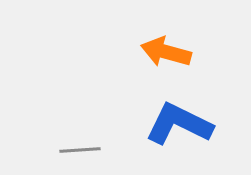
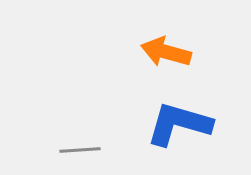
blue L-shape: rotated 10 degrees counterclockwise
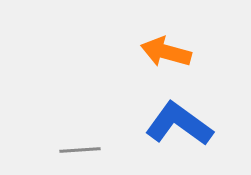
blue L-shape: rotated 20 degrees clockwise
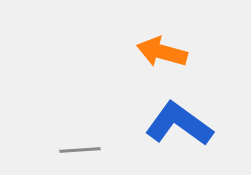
orange arrow: moved 4 px left
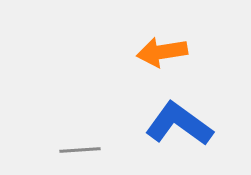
orange arrow: rotated 24 degrees counterclockwise
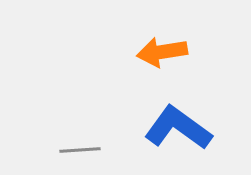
blue L-shape: moved 1 px left, 4 px down
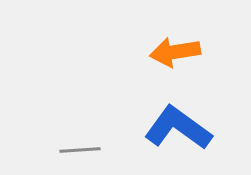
orange arrow: moved 13 px right
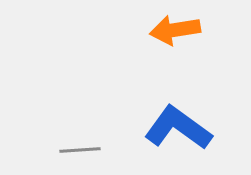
orange arrow: moved 22 px up
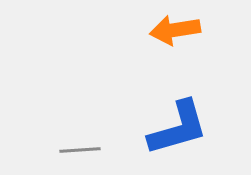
blue L-shape: rotated 128 degrees clockwise
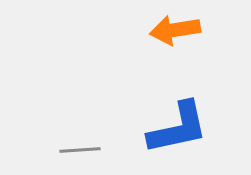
blue L-shape: rotated 4 degrees clockwise
